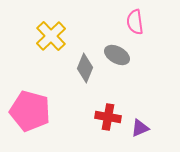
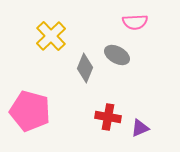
pink semicircle: rotated 85 degrees counterclockwise
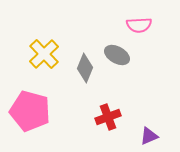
pink semicircle: moved 4 px right, 3 px down
yellow cross: moved 7 px left, 18 px down
red cross: rotated 30 degrees counterclockwise
purple triangle: moved 9 px right, 8 px down
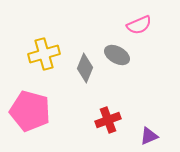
pink semicircle: rotated 20 degrees counterclockwise
yellow cross: rotated 28 degrees clockwise
red cross: moved 3 px down
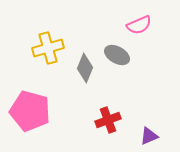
yellow cross: moved 4 px right, 6 px up
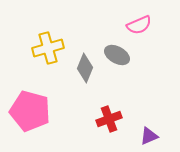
red cross: moved 1 px right, 1 px up
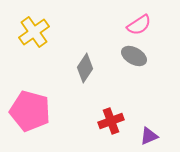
pink semicircle: rotated 10 degrees counterclockwise
yellow cross: moved 14 px left, 16 px up; rotated 20 degrees counterclockwise
gray ellipse: moved 17 px right, 1 px down
gray diamond: rotated 12 degrees clockwise
red cross: moved 2 px right, 2 px down
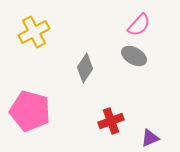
pink semicircle: rotated 15 degrees counterclockwise
yellow cross: rotated 8 degrees clockwise
purple triangle: moved 1 px right, 2 px down
